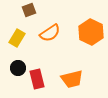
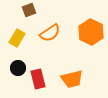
red rectangle: moved 1 px right
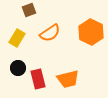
orange trapezoid: moved 4 px left
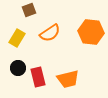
orange hexagon: rotated 20 degrees counterclockwise
red rectangle: moved 2 px up
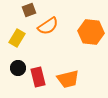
orange semicircle: moved 2 px left, 7 px up
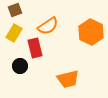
brown square: moved 14 px left
orange hexagon: rotated 20 degrees clockwise
yellow rectangle: moved 3 px left, 5 px up
black circle: moved 2 px right, 2 px up
red rectangle: moved 3 px left, 29 px up
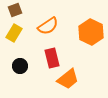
red rectangle: moved 17 px right, 10 px down
orange trapezoid: rotated 25 degrees counterclockwise
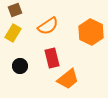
yellow rectangle: moved 1 px left
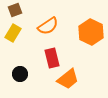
black circle: moved 8 px down
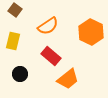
brown square: rotated 32 degrees counterclockwise
yellow rectangle: moved 8 px down; rotated 18 degrees counterclockwise
red rectangle: moved 1 px left, 2 px up; rotated 36 degrees counterclockwise
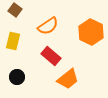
black circle: moved 3 px left, 3 px down
